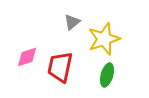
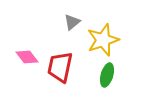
yellow star: moved 1 px left, 1 px down
pink diamond: rotated 70 degrees clockwise
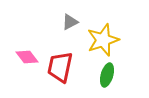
gray triangle: moved 2 px left; rotated 12 degrees clockwise
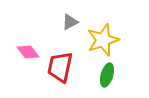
pink diamond: moved 1 px right, 5 px up
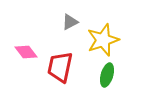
pink diamond: moved 2 px left
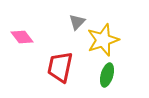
gray triangle: moved 7 px right; rotated 18 degrees counterclockwise
pink diamond: moved 4 px left, 15 px up
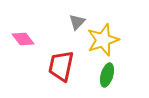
pink diamond: moved 1 px right, 2 px down
red trapezoid: moved 1 px right, 1 px up
